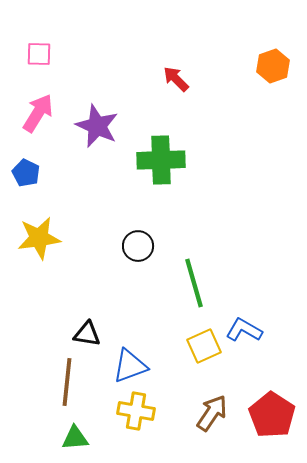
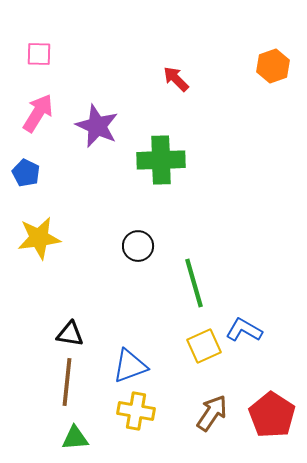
black triangle: moved 17 px left
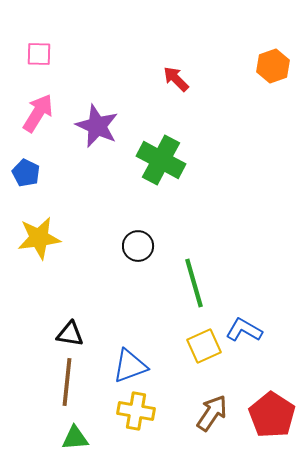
green cross: rotated 30 degrees clockwise
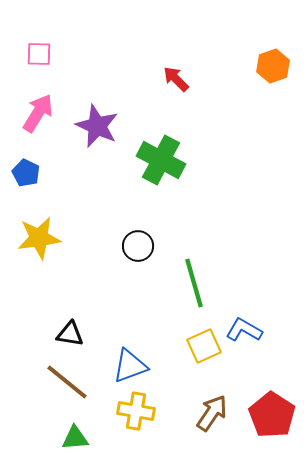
brown line: rotated 57 degrees counterclockwise
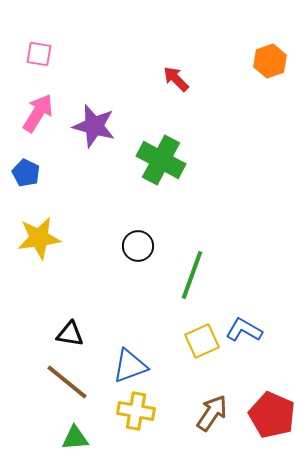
pink square: rotated 8 degrees clockwise
orange hexagon: moved 3 px left, 5 px up
purple star: moved 3 px left; rotated 9 degrees counterclockwise
green line: moved 2 px left, 8 px up; rotated 36 degrees clockwise
yellow square: moved 2 px left, 5 px up
red pentagon: rotated 9 degrees counterclockwise
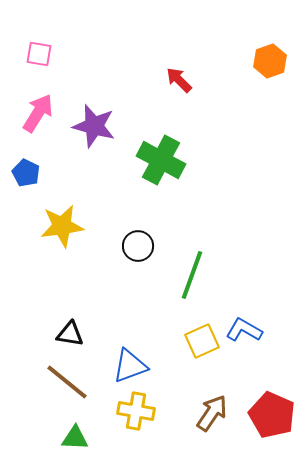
red arrow: moved 3 px right, 1 px down
yellow star: moved 23 px right, 12 px up
green triangle: rotated 8 degrees clockwise
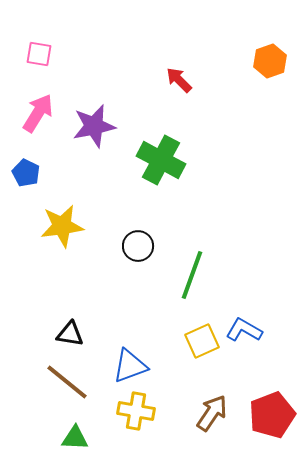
purple star: rotated 27 degrees counterclockwise
red pentagon: rotated 27 degrees clockwise
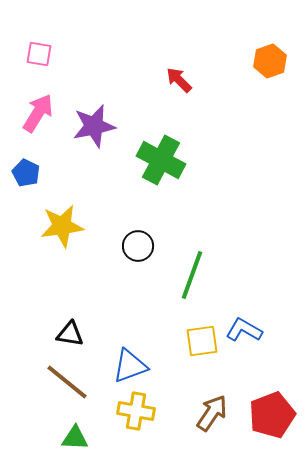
yellow square: rotated 16 degrees clockwise
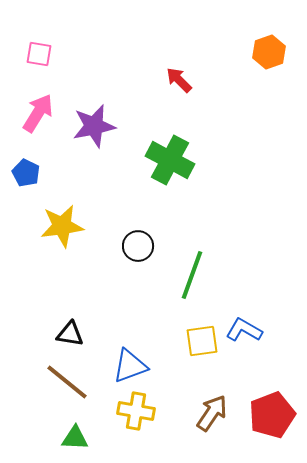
orange hexagon: moved 1 px left, 9 px up
green cross: moved 9 px right
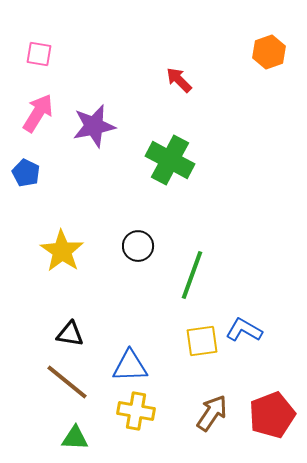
yellow star: moved 25 px down; rotated 30 degrees counterclockwise
blue triangle: rotated 18 degrees clockwise
